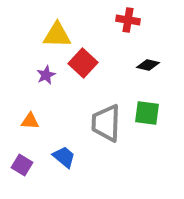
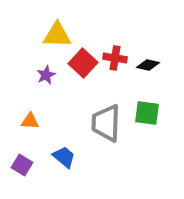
red cross: moved 13 px left, 38 px down
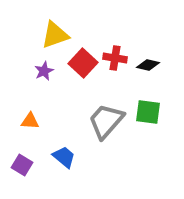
yellow triangle: moved 2 px left; rotated 20 degrees counterclockwise
purple star: moved 2 px left, 4 px up
green square: moved 1 px right, 1 px up
gray trapezoid: moved 2 px up; rotated 39 degrees clockwise
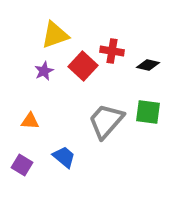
red cross: moved 3 px left, 7 px up
red square: moved 3 px down
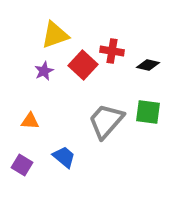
red square: moved 1 px up
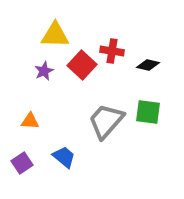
yellow triangle: rotated 20 degrees clockwise
red square: moved 1 px left
purple square: moved 2 px up; rotated 25 degrees clockwise
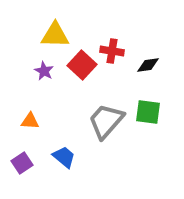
black diamond: rotated 20 degrees counterclockwise
purple star: rotated 18 degrees counterclockwise
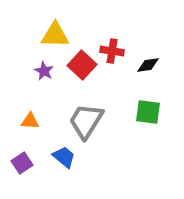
gray trapezoid: moved 20 px left; rotated 9 degrees counterclockwise
